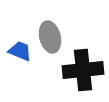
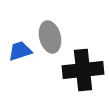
blue trapezoid: rotated 40 degrees counterclockwise
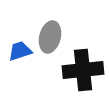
gray ellipse: rotated 28 degrees clockwise
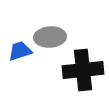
gray ellipse: rotated 72 degrees clockwise
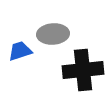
gray ellipse: moved 3 px right, 3 px up
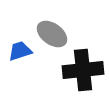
gray ellipse: moved 1 px left; rotated 40 degrees clockwise
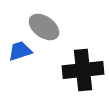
gray ellipse: moved 8 px left, 7 px up
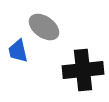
blue trapezoid: moved 2 px left; rotated 85 degrees counterclockwise
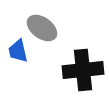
gray ellipse: moved 2 px left, 1 px down
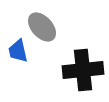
gray ellipse: moved 1 px up; rotated 12 degrees clockwise
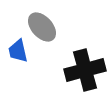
black cross: moved 2 px right; rotated 9 degrees counterclockwise
